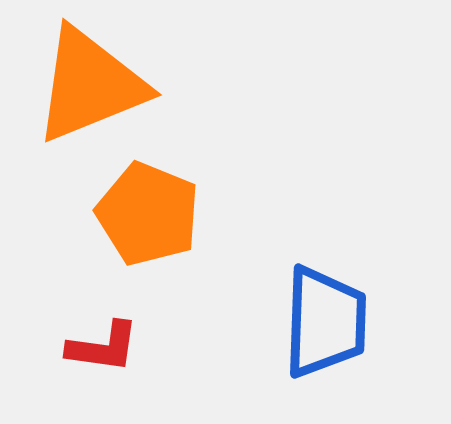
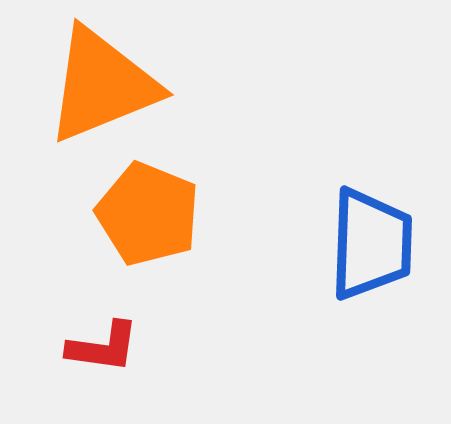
orange triangle: moved 12 px right
blue trapezoid: moved 46 px right, 78 px up
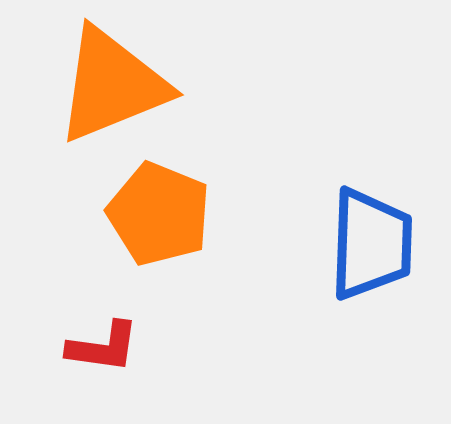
orange triangle: moved 10 px right
orange pentagon: moved 11 px right
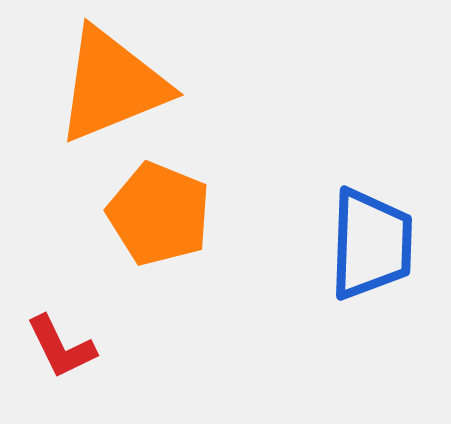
red L-shape: moved 42 px left; rotated 56 degrees clockwise
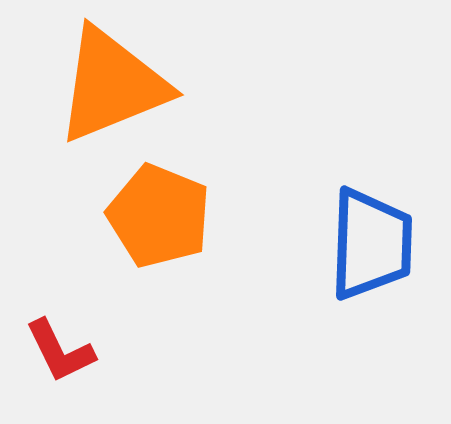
orange pentagon: moved 2 px down
red L-shape: moved 1 px left, 4 px down
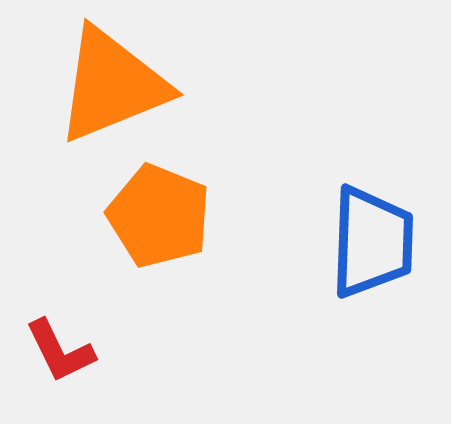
blue trapezoid: moved 1 px right, 2 px up
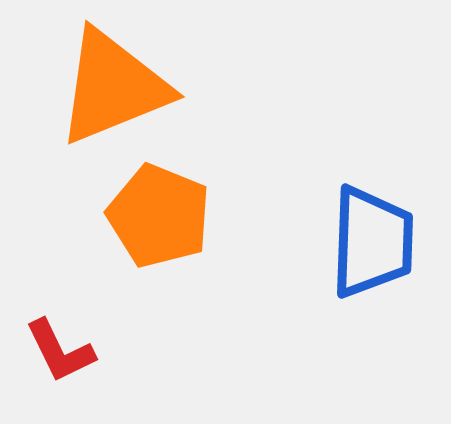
orange triangle: moved 1 px right, 2 px down
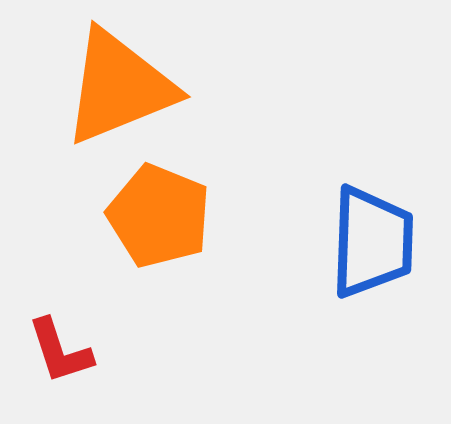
orange triangle: moved 6 px right
red L-shape: rotated 8 degrees clockwise
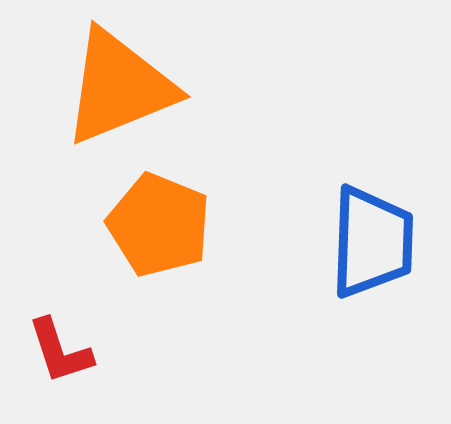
orange pentagon: moved 9 px down
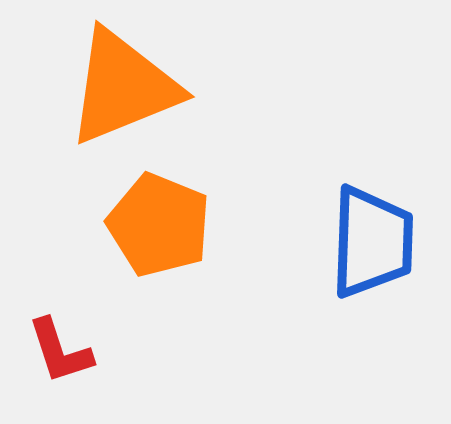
orange triangle: moved 4 px right
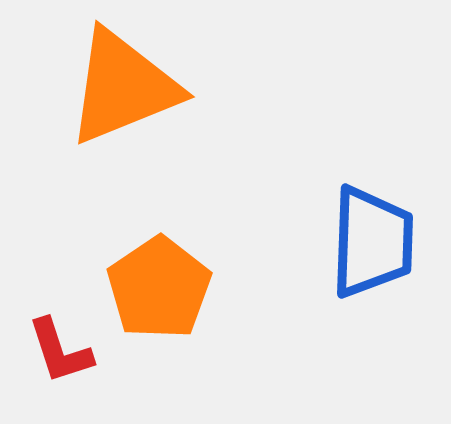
orange pentagon: moved 63 px down; rotated 16 degrees clockwise
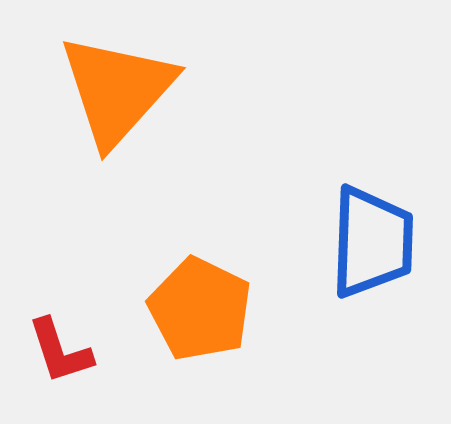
orange triangle: moved 6 px left, 3 px down; rotated 26 degrees counterclockwise
orange pentagon: moved 41 px right, 21 px down; rotated 12 degrees counterclockwise
